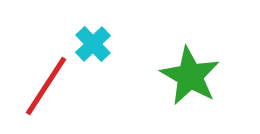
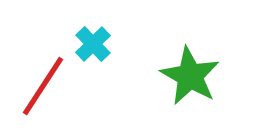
red line: moved 3 px left
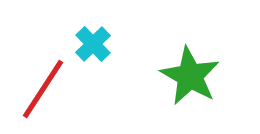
red line: moved 3 px down
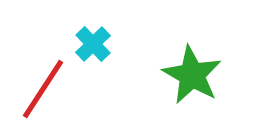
green star: moved 2 px right, 1 px up
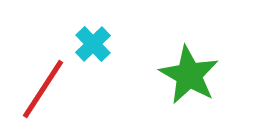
green star: moved 3 px left
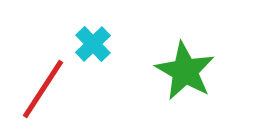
green star: moved 4 px left, 4 px up
